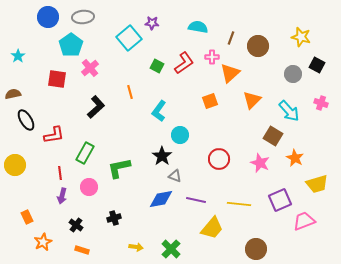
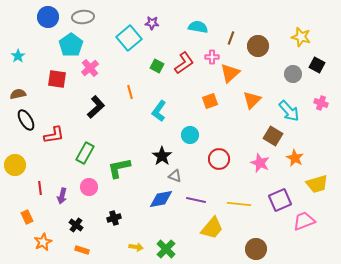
brown semicircle at (13, 94): moved 5 px right
cyan circle at (180, 135): moved 10 px right
red line at (60, 173): moved 20 px left, 15 px down
green cross at (171, 249): moved 5 px left
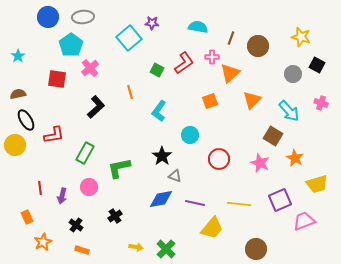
green square at (157, 66): moved 4 px down
yellow circle at (15, 165): moved 20 px up
purple line at (196, 200): moved 1 px left, 3 px down
black cross at (114, 218): moved 1 px right, 2 px up; rotated 16 degrees counterclockwise
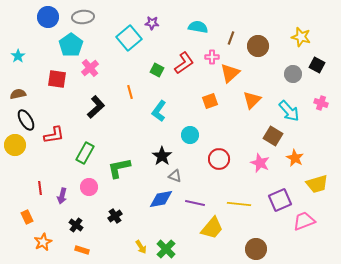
yellow arrow at (136, 247): moved 5 px right; rotated 48 degrees clockwise
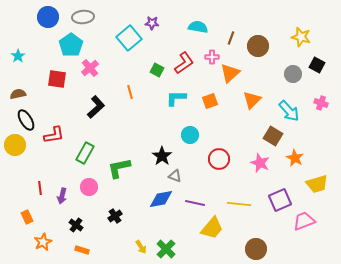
cyan L-shape at (159, 111): moved 17 px right, 13 px up; rotated 55 degrees clockwise
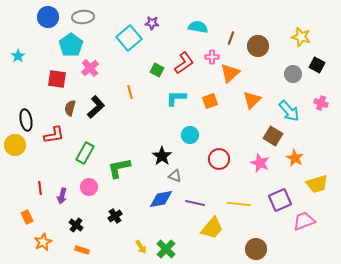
brown semicircle at (18, 94): moved 52 px right, 14 px down; rotated 63 degrees counterclockwise
black ellipse at (26, 120): rotated 20 degrees clockwise
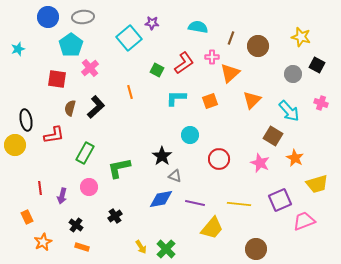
cyan star at (18, 56): moved 7 px up; rotated 16 degrees clockwise
orange rectangle at (82, 250): moved 3 px up
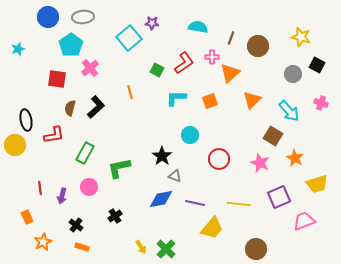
purple square at (280, 200): moved 1 px left, 3 px up
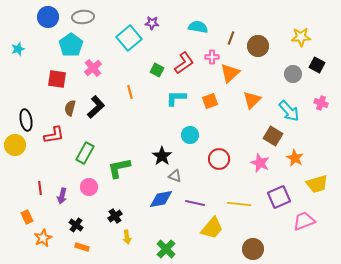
yellow star at (301, 37): rotated 18 degrees counterclockwise
pink cross at (90, 68): moved 3 px right
orange star at (43, 242): moved 4 px up
yellow arrow at (141, 247): moved 14 px left, 10 px up; rotated 24 degrees clockwise
brown circle at (256, 249): moved 3 px left
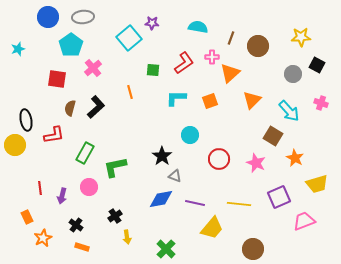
green square at (157, 70): moved 4 px left; rotated 24 degrees counterclockwise
pink star at (260, 163): moved 4 px left
green L-shape at (119, 168): moved 4 px left, 1 px up
